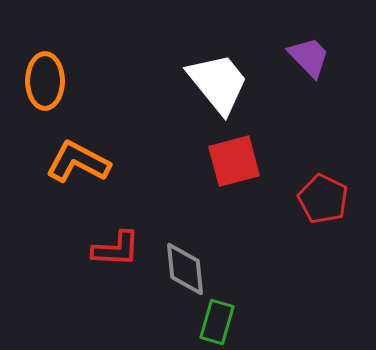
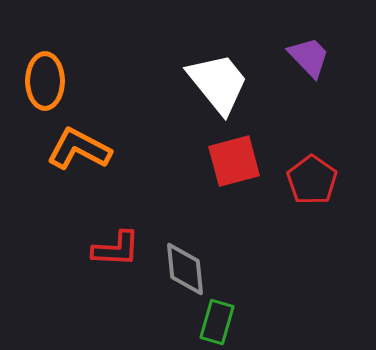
orange L-shape: moved 1 px right, 13 px up
red pentagon: moved 11 px left, 19 px up; rotated 9 degrees clockwise
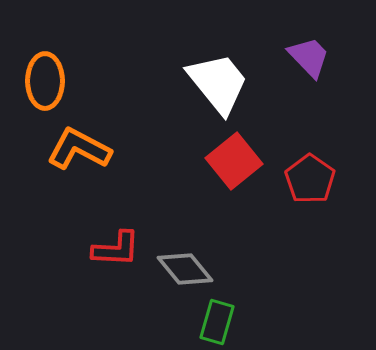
red square: rotated 24 degrees counterclockwise
red pentagon: moved 2 px left, 1 px up
gray diamond: rotated 34 degrees counterclockwise
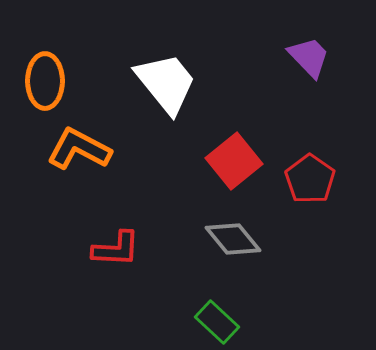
white trapezoid: moved 52 px left
gray diamond: moved 48 px right, 30 px up
green rectangle: rotated 63 degrees counterclockwise
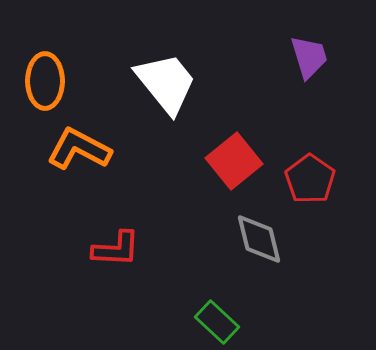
purple trapezoid: rotated 27 degrees clockwise
gray diamond: moved 26 px right; rotated 26 degrees clockwise
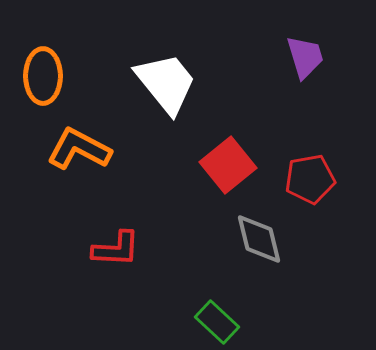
purple trapezoid: moved 4 px left
orange ellipse: moved 2 px left, 5 px up
red square: moved 6 px left, 4 px down
red pentagon: rotated 27 degrees clockwise
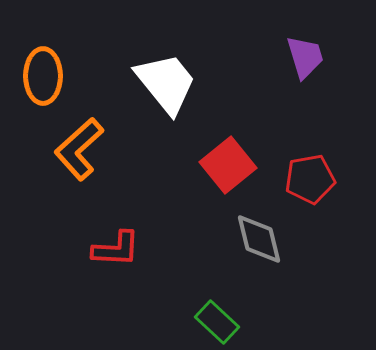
orange L-shape: rotated 70 degrees counterclockwise
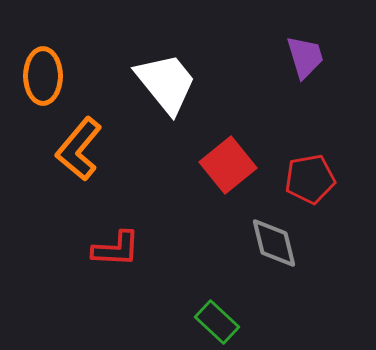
orange L-shape: rotated 8 degrees counterclockwise
gray diamond: moved 15 px right, 4 px down
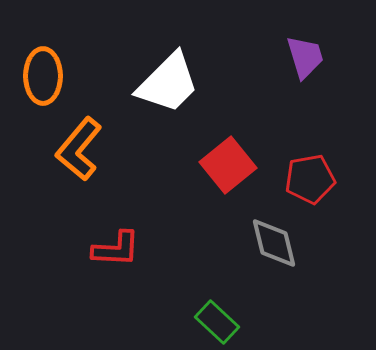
white trapezoid: moved 2 px right; rotated 84 degrees clockwise
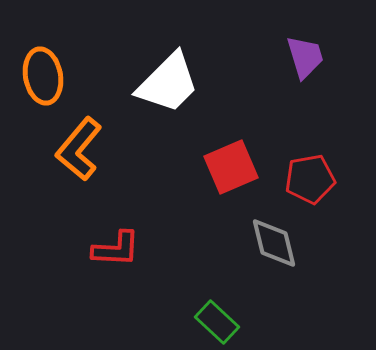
orange ellipse: rotated 10 degrees counterclockwise
red square: moved 3 px right, 2 px down; rotated 16 degrees clockwise
